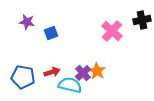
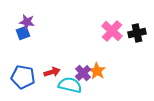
black cross: moved 5 px left, 13 px down
blue square: moved 28 px left
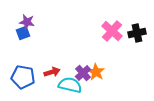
orange star: moved 1 px left, 1 px down
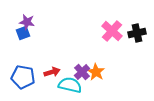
purple cross: moved 1 px left, 1 px up
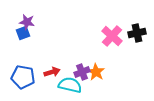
pink cross: moved 5 px down
purple cross: rotated 21 degrees clockwise
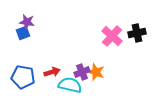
orange star: rotated 12 degrees counterclockwise
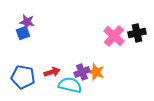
pink cross: moved 2 px right
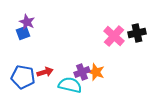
purple star: rotated 14 degrees clockwise
red arrow: moved 7 px left
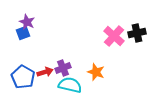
purple cross: moved 19 px left, 4 px up
blue pentagon: rotated 20 degrees clockwise
